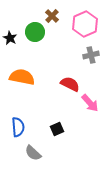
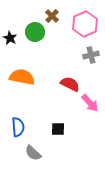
black square: moved 1 px right; rotated 24 degrees clockwise
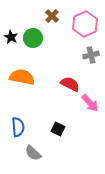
green circle: moved 2 px left, 6 px down
black star: moved 1 px right, 1 px up
black square: rotated 24 degrees clockwise
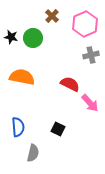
black star: rotated 16 degrees counterclockwise
gray semicircle: rotated 120 degrees counterclockwise
